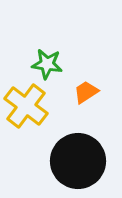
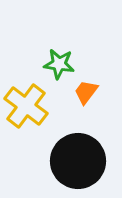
green star: moved 12 px right
orange trapezoid: rotated 20 degrees counterclockwise
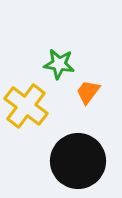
orange trapezoid: moved 2 px right
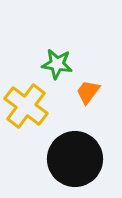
green star: moved 2 px left
black circle: moved 3 px left, 2 px up
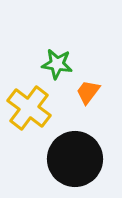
yellow cross: moved 3 px right, 2 px down
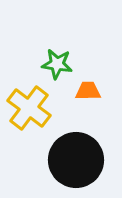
orange trapezoid: moved 1 px up; rotated 52 degrees clockwise
black circle: moved 1 px right, 1 px down
